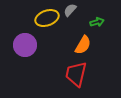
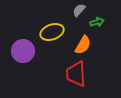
gray semicircle: moved 9 px right
yellow ellipse: moved 5 px right, 14 px down
purple circle: moved 2 px left, 6 px down
red trapezoid: rotated 16 degrees counterclockwise
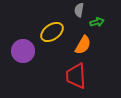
gray semicircle: rotated 32 degrees counterclockwise
yellow ellipse: rotated 15 degrees counterclockwise
red trapezoid: moved 2 px down
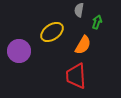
green arrow: rotated 56 degrees counterclockwise
purple circle: moved 4 px left
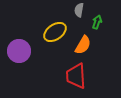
yellow ellipse: moved 3 px right
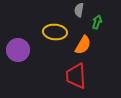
yellow ellipse: rotated 40 degrees clockwise
purple circle: moved 1 px left, 1 px up
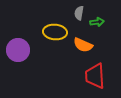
gray semicircle: moved 3 px down
green arrow: rotated 64 degrees clockwise
orange semicircle: rotated 84 degrees clockwise
red trapezoid: moved 19 px right
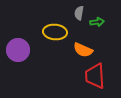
orange semicircle: moved 5 px down
